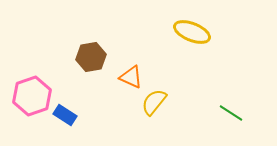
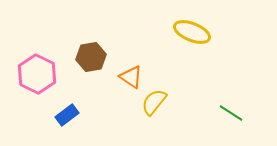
orange triangle: rotated 10 degrees clockwise
pink hexagon: moved 5 px right, 22 px up; rotated 15 degrees counterclockwise
blue rectangle: moved 2 px right; rotated 70 degrees counterclockwise
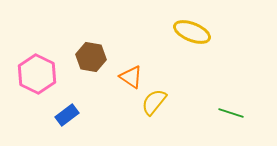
brown hexagon: rotated 20 degrees clockwise
green line: rotated 15 degrees counterclockwise
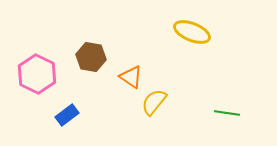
green line: moved 4 px left; rotated 10 degrees counterclockwise
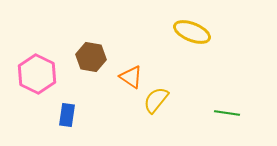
yellow semicircle: moved 2 px right, 2 px up
blue rectangle: rotated 45 degrees counterclockwise
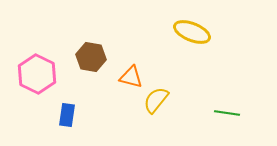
orange triangle: rotated 20 degrees counterclockwise
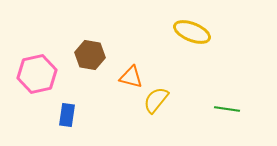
brown hexagon: moved 1 px left, 2 px up
pink hexagon: rotated 21 degrees clockwise
green line: moved 4 px up
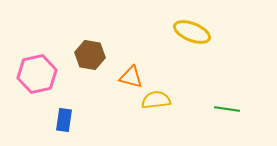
yellow semicircle: rotated 44 degrees clockwise
blue rectangle: moved 3 px left, 5 px down
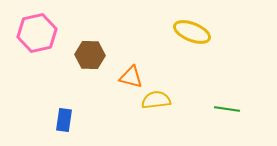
brown hexagon: rotated 8 degrees counterclockwise
pink hexagon: moved 41 px up
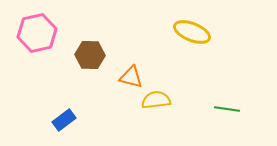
blue rectangle: rotated 45 degrees clockwise
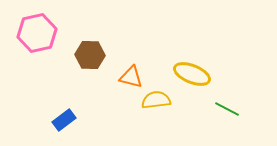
yellow ellipse: moved 42 px down
green line: rotated 20 degrees clockwise
